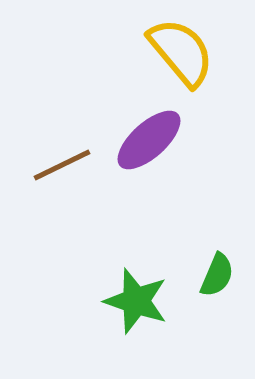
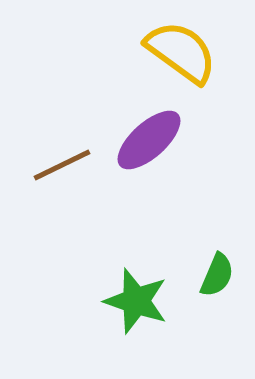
yellow semicircle: rotated 14 degrees counterclockwise
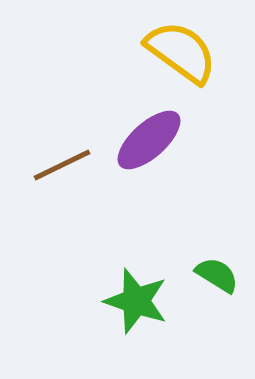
green semicircle: rotated 81 degrees counterclockwise
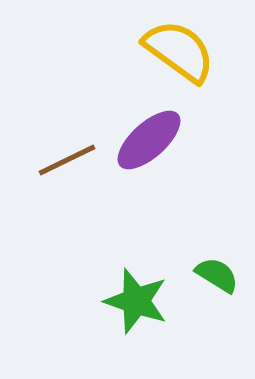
yellow semicircle: moved 2 px left, 1 px up
brown line: moved 5 px right, 5 px up
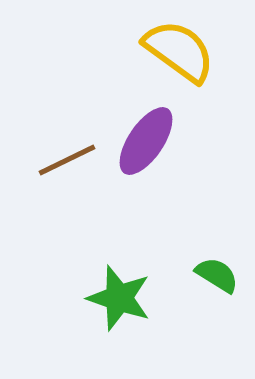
purple ellipse: moved 3 px left, 1 px down; rotated 14 degrees counterclockwise
green star: moved 17 px left, 3 px up
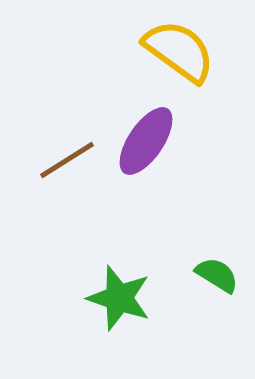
brown line: rotated 6 degrees counterclockwise
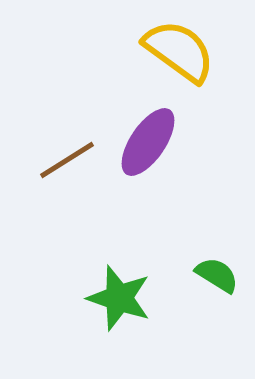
purple ellipse: moved 2 px right, 1 px down
